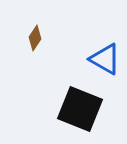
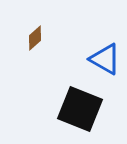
brown diamond: rotated 15 degrees clockwise
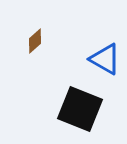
brown diamond: moved 3 px down
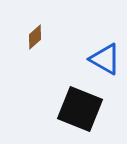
brown diamond: moved 4 px up
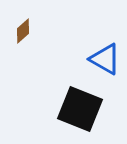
brown diamond: moved 12 px left, 6 px up
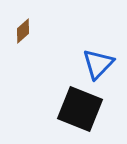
blue triangle: moved 7 px left, 5 px down; rotated 44 degrees clockwise
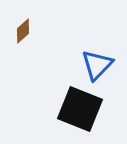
blue triangle: moved 1 px left, 1 px down
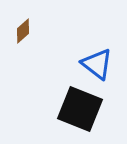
blue triangle: moved 1 px up; rotated 36 degrees counterclockwise
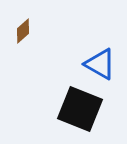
blue triangle: moved 3 px right; rotated 8 degrees counterclockwise
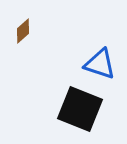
blue triangle: rotated 12 degrees counterclockwise
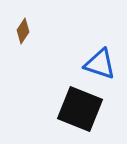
brown diamond: rotated 15 degrees counterclockwise
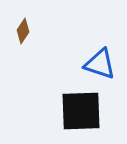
black square: moved 1 px right, 2 px down; rotated 24 degrees counterclockwise
